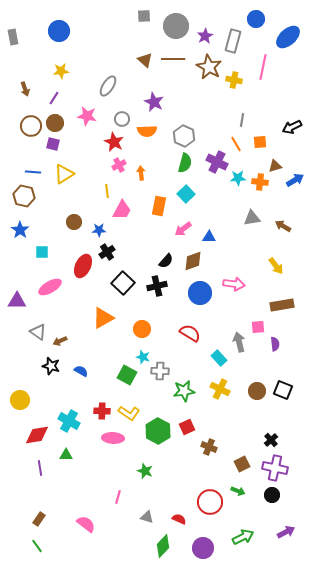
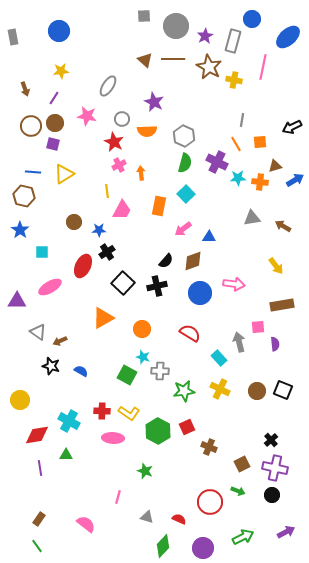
blue circle at (256, 19): moved 4 px left
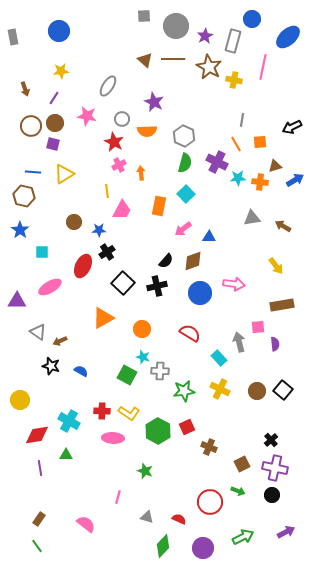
black square at (283, 390): rotated 18 degrees clockwise
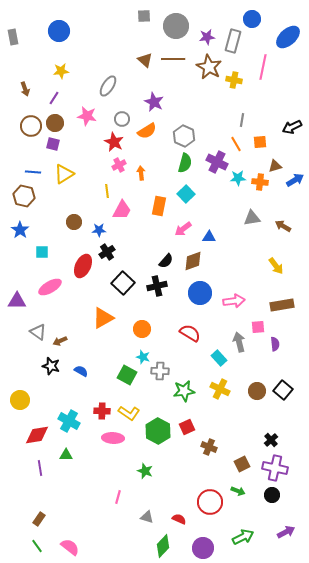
purple star at (205, 36): moved 2 px right, 1 px down; rotated 21 degrees clockwise
orange semicircle at (147, 131): rotated 30 degrees counterclockwise
pink arrow at (234, 284): moved 17 px down; rotated 15 degrees counterclockwise
pink semicircle at (86, 524): moved 16 px left, 23 px down
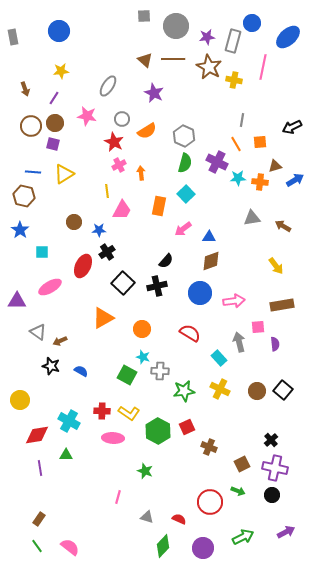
blue circle at (252, 19): moved 4 px down
purple star at (154, 102): moved 9 px up
brown diamond at (193, 261): moved 18 px right
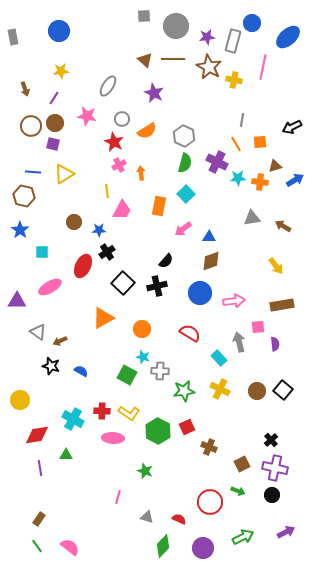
cyan cross at (69, 421): moved 4 px right, 2 px up
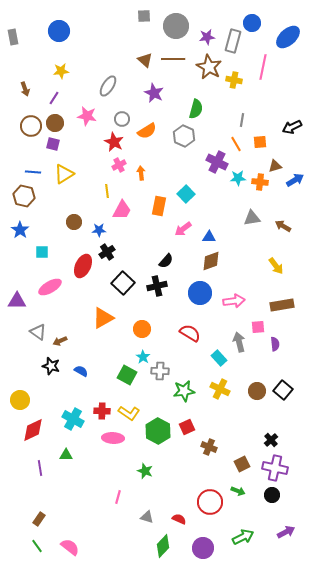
green semicircle at (185, 163): moved 11 px right, 54 px up
cyan star at (143, 357): rotated 16 degrees clockwise
red diamond at (37, 435): moved 4 px left, 5 px up; rotated 15 degrees counterclockwise
